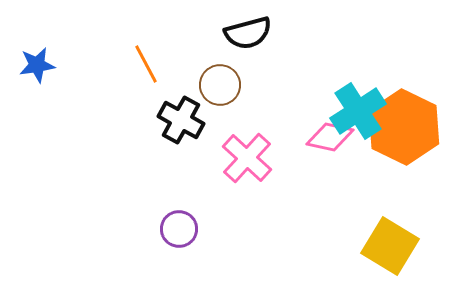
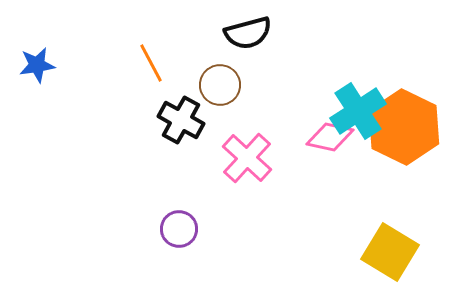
orange line: moved 5 px right, 1 px up
yellow square: moved 6 px down
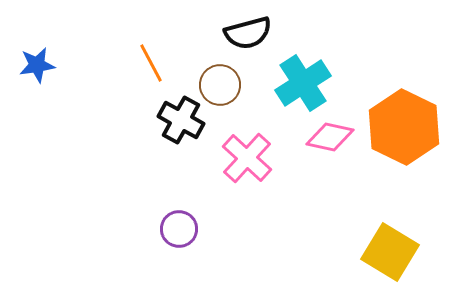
cyan cross: moved 55 px left, 28 px up
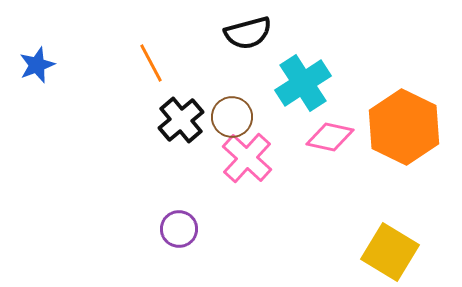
blue star: rotated 12 degrees counterclockwise
brown circle: moved 12 px right, 32 px down
black cross: rotated 21 degrees clockwise
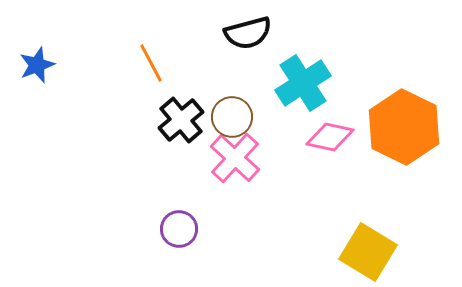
pink cross: moved 12 px left
yellow square: moved 22 px left
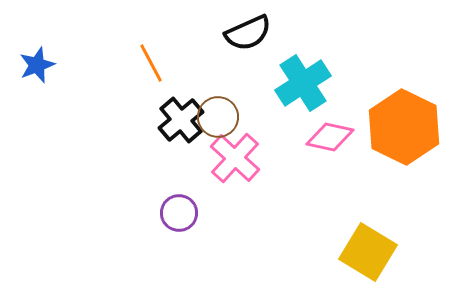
black semicircle: rotated 9 degrees counterclockwise
brown circle: moved 14 px left
purple circle: moved 16 px up
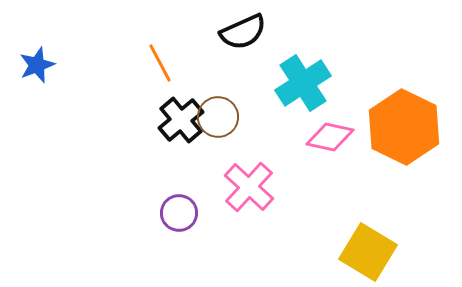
black semicircle: moved 5 px left, 1 px up
orange line: moved 9 px right
pink cross: moved 14 px right, 29 px down
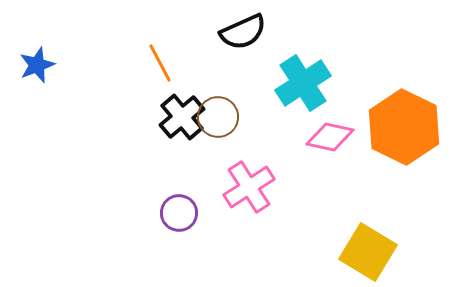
black cross: moved 1 px right, 3 px up
pink cross: rotated 15 degrees clockwise
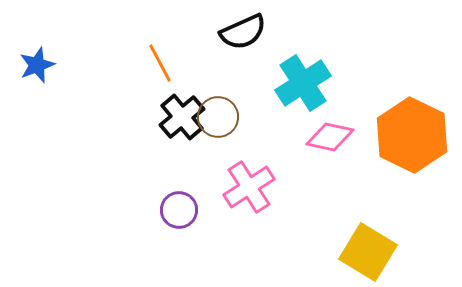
orange hexagon: moved 8 px right, 8 px down
purple circle: moved 3 px up
